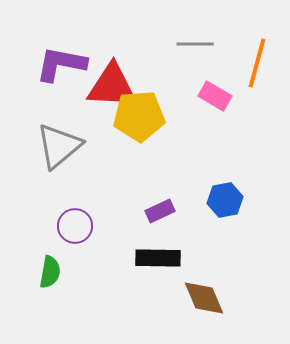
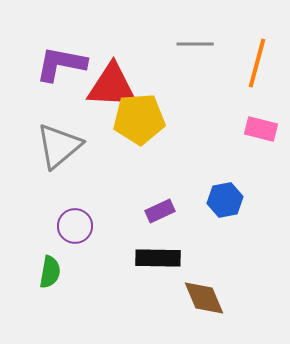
pink rectangle: moved 46 px right, 33 px down; rotated 16 degrees counterclockwise
yellow pentagon: moved 3 px down
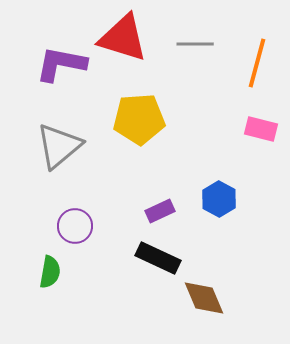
red triangle: moved 11 px right, 48 px up; rotated 14 degrees clockwise
blue hexagon: moved 6 px left, 1 px up; rotated 20 degrees counterclockwise
black rectangle: rotated 24 degrees clockwise
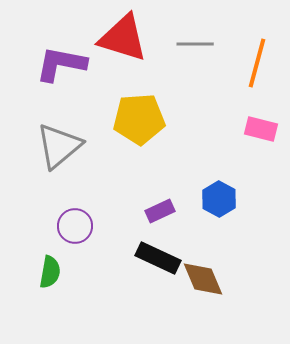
brown diamond: moved 1 px left, 19 px up
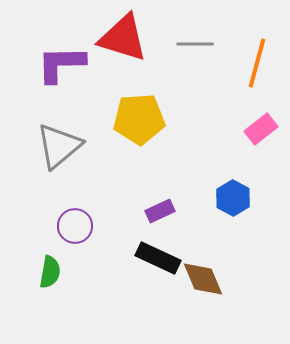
purple L-shape: rotated 12 degrees counterclockwise
pink rectangle: rotated 52 degrees counterclockwise
blue hexagon: moved 14 px right, 1 px up
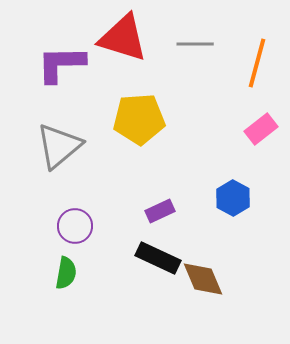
green semicircle: moved 16 px right, 1 px down
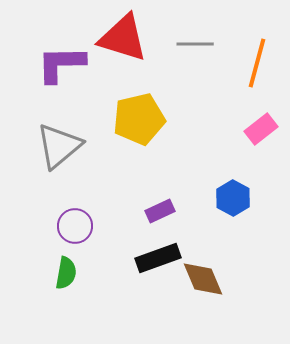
yellow pentagon: rotated 9 degrees counterclockwise
black rectangle: rotated 45 degrees counterclockwise
